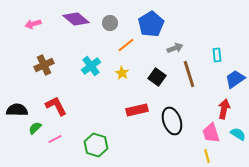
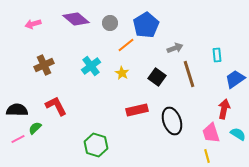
blue pentagon: moved 5 px left, 1 px down
pink line: moved 37 px left
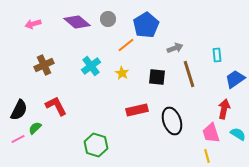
purple diamond: moved 1 px right, 3 px down
gray circle: moved 2 px left, 4 px up
black square: rotated 30 degrees counterclockwise
black semicircle: moved 2 px right; rotated 115 degrees clockwise
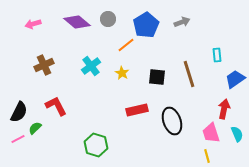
gray arrow: moved 7 px right, 26 px up
black semicircle: moved 2 px down
cyan semicircle: moved 1 px left; rotated 35 degrees clockwise
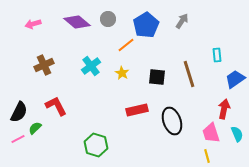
gray arrow: moved 1 px up; rotated 35 degrees counterclockwise
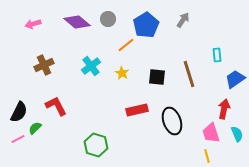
gray arrow: moved 1 px right, 1 px up
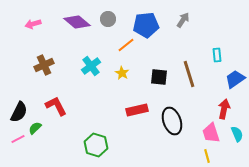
blue pentagon: rotated 25 degrees clockwise
black square: moved 2 px right
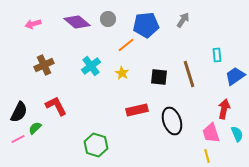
blue trapezoid: moved 3 px up
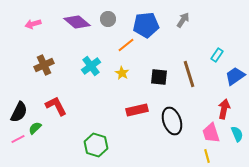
cyan rectangle: rotated 40 degrees clockwise
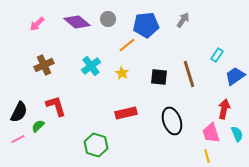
pink arrow: moved 4 px right; rotated 28 degrees counterclockwise
orange line: moved 1 px right
red L-shape: rotated 10 degrees clockwise
red rectangle: moved 11 px left, 3 px down
green semicircle: moved 3 px right, 2 px up
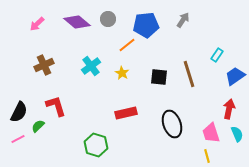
red arrow: moved 5 px right
black ellipse: moved 3 px down
